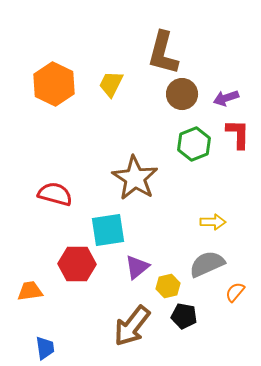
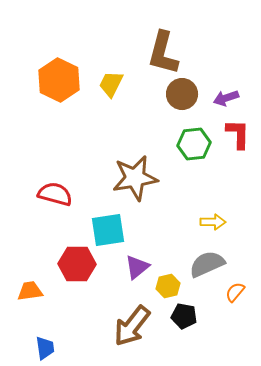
orange hexagon: moved 5 px right, 4 px up
green hexagon: rotated 16 degrees clockwise
brown star: rotated 30 degrees clockwise
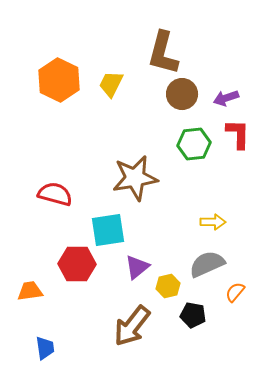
black pentagon: moved 9 px right, 1 px up
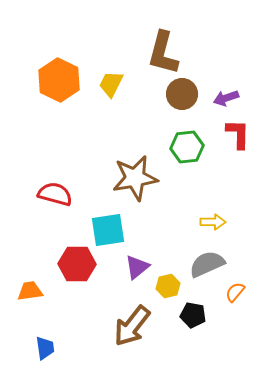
green hexagon: moved 7 px left, 3 px down
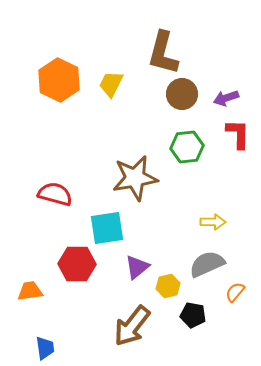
cyan square: moved 1 px left, 2 px up
